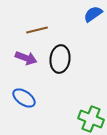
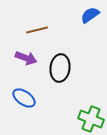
blue semicircle: moved 3 px left, 1 px down
black ellipse: moved 9 px down
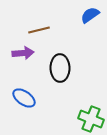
brown line: moved 2 px right
purple arrow: moved 3 px left, 5 px up; rotated 25 degrees counterclockwise
black ellipse: rotated 8 degrees counterclockwise
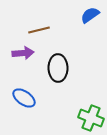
black ellipse: moved 2 px left
green cross: moved 1 px up
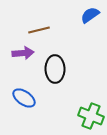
black ellipse: moved 3 px left, 1 px down
green cross: moved 2 px up
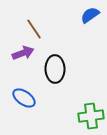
brown line: moved 5 px left, 1 px up; rotated 70 degrees clockwise
purple arrow: rotated 15 degrees counterclockwise
green cross: rotated 30 degrees counterclockwise
